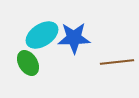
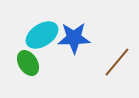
brown line: rotated 44 degrees counterclockwise
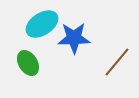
cyan ellipse: moved 11 px up
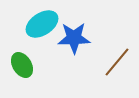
green ellipse: moved 6 px left, 2 px down
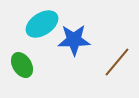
blue star: moved 2 px down
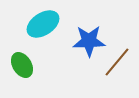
cyan ellipse: moved 1 px right
blue star: moved 15 px right, 1 px down
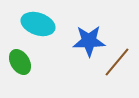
cyan ellipse: moved 5 px left; rotated 52 degrees clockwise
green ellipse: moved 2 px left, 3 px up
